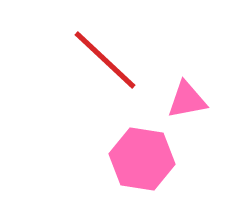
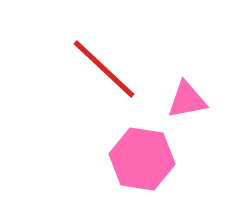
red line: moved 1 px left, 9 px down
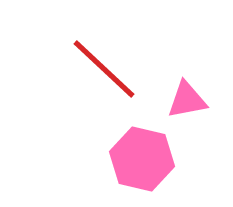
pink hexagon: rotated 4 degrees clockwise
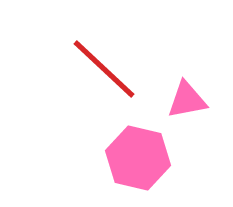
pink hexagon: moved 4 px left, 1 px up
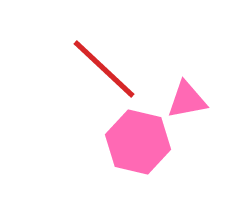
pink hexagon: moved 16 px up
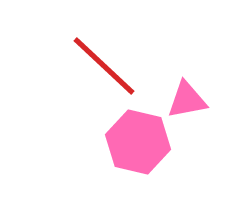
red line: moved 3 px up
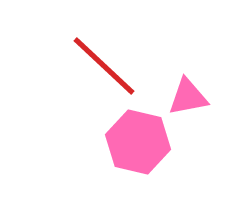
pink triangle: moved 1 px right, 3 px up
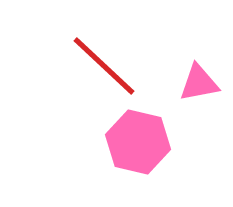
pink triangle: moved 11 px right, 14 px up
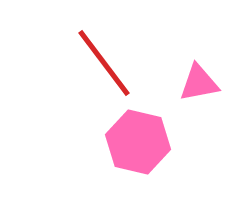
red line: moved 3 px up; rotated 10 degrees clockwise
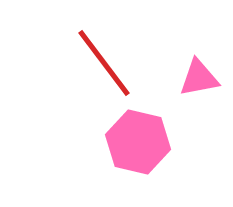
pink triangle: moved 5 px up
